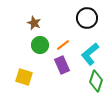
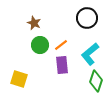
orange line: moved 2 px left
purple rectangle: rotated 18 degrees clockwise
yellow square: moved 5 px left, 2 px down
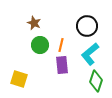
black circle: moved 8 px down
orange line: rotated 40 degrees counterclockwise
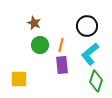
yellow square: rotated 18 degrees counterclockwise
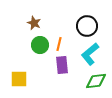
orange line: moved 2 px left, 1 px up
green diamond: rotated 65 degrees clockwise
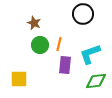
black circle: moved 4 px left, 12 px up
cyan L-shape: rotated 20 degrees clockwise
purple rectangle: moved 3 px right; rotated 12 degrees clockwise
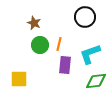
black circle: moved 2 px right, 3 px down
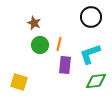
black circle: moved 6 px right
yellow square: moved 3 px down; rotated 18 degrees clockwise
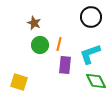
green diamond: rotated 70 degrees clockwise
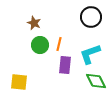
yellow square: rotated 12 degrees counterclockwise
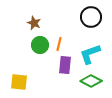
green diamond: moved 5 px left; rotated 35 degrees counterclockwise
